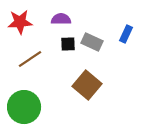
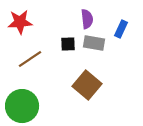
purple semicircle: moved 26 px right; rotated 84 degrees clockwise
blue rectangle: moved 5 px left, 5 px up
gray rectangle: moved 2 px right, 1 px down; rotated 15 degrees counterclockwise
green circle: moved 2 px left, 1 px up
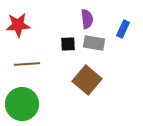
red star: moved 2 px left, 3 px down
blue rectangle: moved 2 px right
brown line: moved 3 px left, 5 px down; rotated 30 degrees clockwise
brown square: moved 5 px up
green circle: moved 2 px up
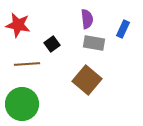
red star: rotated 15 degrees clockwise
black square: moved 16 px left; rotated 35 degrees counterclockwise
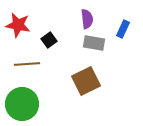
black square: moved 3 px left, 4 px up
brown square: moved 1 px left, 1 px down; rotated 24 degrees clockwise
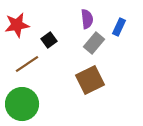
red star: moved 1 px left; rotated 20 degrees counterclockwise
blue rectangle: moved 4 px left, 2 px up
gray rectangle: rotated 60 degrees counterclockwise
brown line: rotated 30 degrees counterclockwise
brown square: moved 4 px right, 1 px up
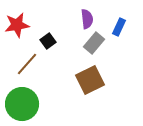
black square: moved 1 px left, 1 px down
brown line: rotated 15 degrees counterclockwise
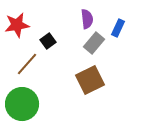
blue rectangle: moved 1 px left, 1 px down
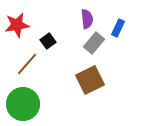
green circle: moved 1 px right
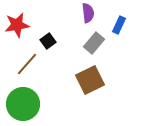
purple semicircle: moved 1 px right, 6 px up
blue rectangle: moved 1 px right, 3 px up
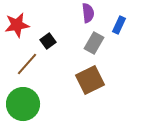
gray rectangle: rotated 10 degrees counterclockwise
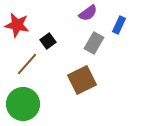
purple semicircle: rotated 60 degrees clockwise
red star: rotated 20 degrees clockwise
brown square: moved 8 px left
